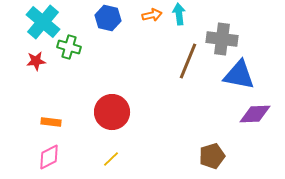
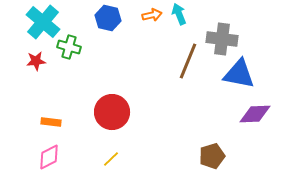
cyan arrow: rotated 15 degrees counterclockwise
blue triangle: moved 1 px up
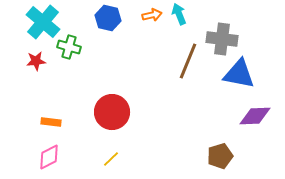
purple diamond: moved 2 px down
brown pentagon: moved 8 px right
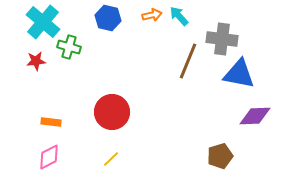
cyan arrow: moved 2 px down; rotated 20 degrees counterclockwise
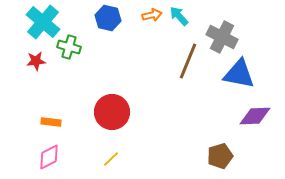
gray cross: moved 2 px up; rotated 20 degrees clockwise
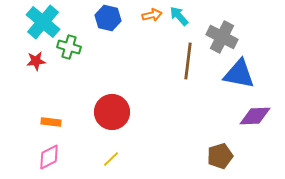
brown line: rotated 15 degrees counterclockwise
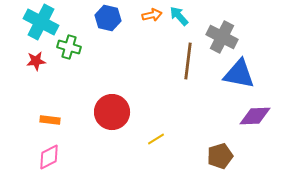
cyan cross: moved 2 px left; rotated 12 degrees counterclockwise
orange rectangle: moved 1 px left, 2 px up
yellow line: moved 45 px right, 20 px up; rotated 12 degrees clockwise
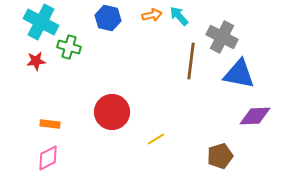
brown line: moved 3 px right
orange rectangle: moved 4 px down
pink diamond: moved 1 px left, 1 px down
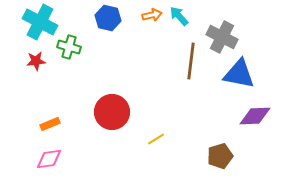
cyan cross: moved 1 px left
orange rectangle: rotated 30 degrees counterclockwise
pink diamond: moved 1 px right, 1 px down; rotated 20 degrees clockwise
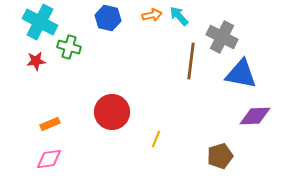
blue triangle: moved 2 px right
yellow line: rotated 36 degrees counterclockwise
